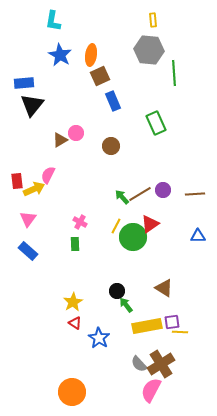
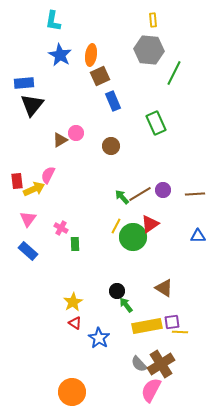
green line at (174, 73): rotated 30 degrees clockwise
pink cross at (80, 222): moved 19 px left, 6 px down
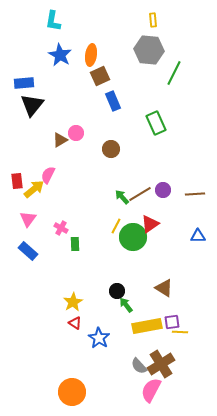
brown circle at (111, 146): moved 3 px down
yellow arrow at (34, 189): rotated 15 degrees counterclockwise
gray semicircle at (139, 364): moved 2 px down
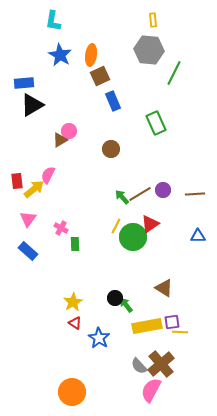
black triangle at (32, 105): rotated 20 degrees clockwise
pink circle at (76, 133): moved 7 px left, 2 px up
black circle at (117, 291): moved 2 px left, 7 px down
brown cross at (161, 364): rotated 8 degrees counterclockwise
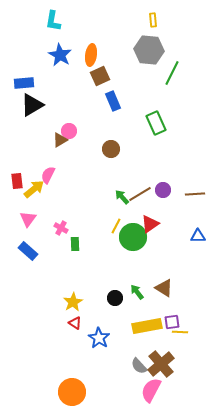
green line at (174, 73): moved 2 px left
green arrow at (126, 305): moved 11 px right, 13 px up
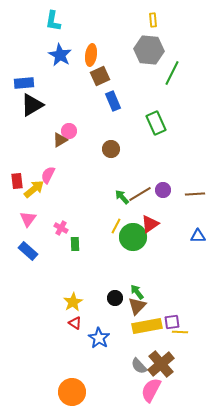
brown triangle at (164, 288): moved 27 px left, 18 px down; rotated 42 degrees clockwise
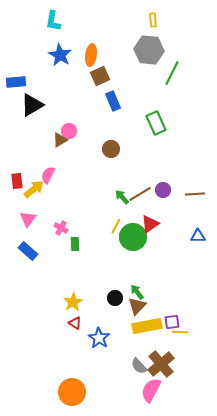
blue rectangle at (24, 83): moved 8 px left, 1 px up
